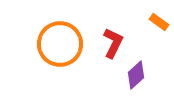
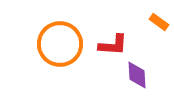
red L-shape: moved 2 px down; rotated 68 degrees clockwise
purple diamond: moved 1 px right; rotated 52 degrees counterclockwise
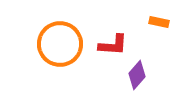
orange rectangle: rotated 24 degrees counterclockwise
purple diamond: rotated 44 degrees clockwise
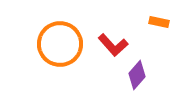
red L-shape: rotated 44 degrees clockwise
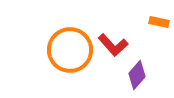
orange circle: moved 10 px right, 6 px down
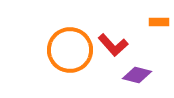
orange rectangle: rotated 12 degrees counterclockwise
purple diamond: rotated 64 degrees clockwise
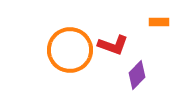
red L-shape: rotated 28 degrees counterclockwise
purple diamond: rotated 60 degrees counterclockwise
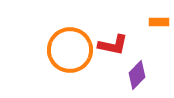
red L-shape: rotated 8 degrees counterclockwise
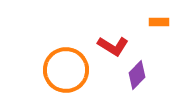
red L-shape: moved 1 px down; rotated 20 degrees clockwise
orange circle: moved 4 px left, 20 px down
